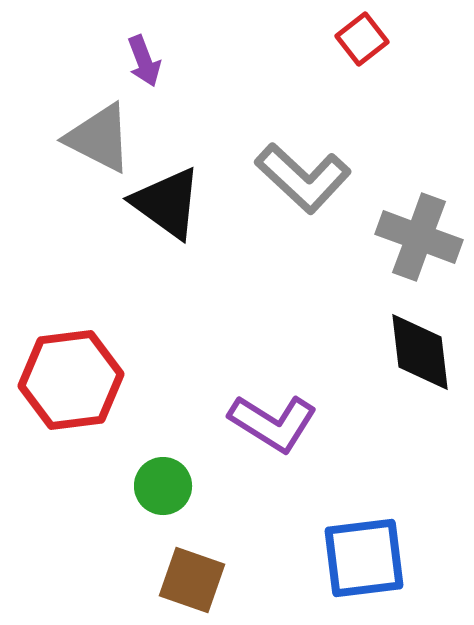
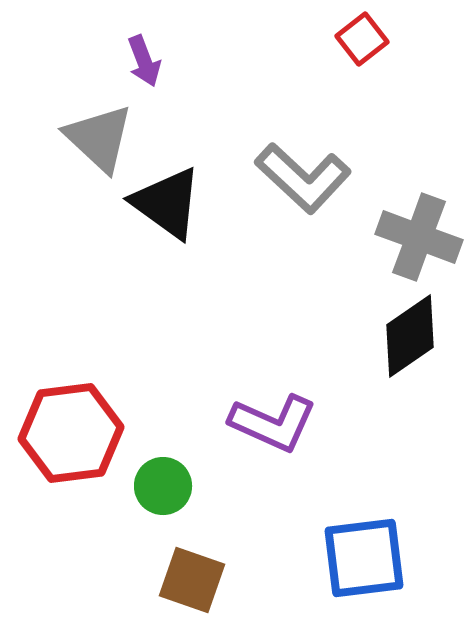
gray triangle: rotated 16 degrees clockwise
black diamond: moved 10 px left, 16 px up; rotated 62 degrees clockwise
red hexagon: moved 53 px down
purple L-shape: rotated 8 degrees counterclockwise
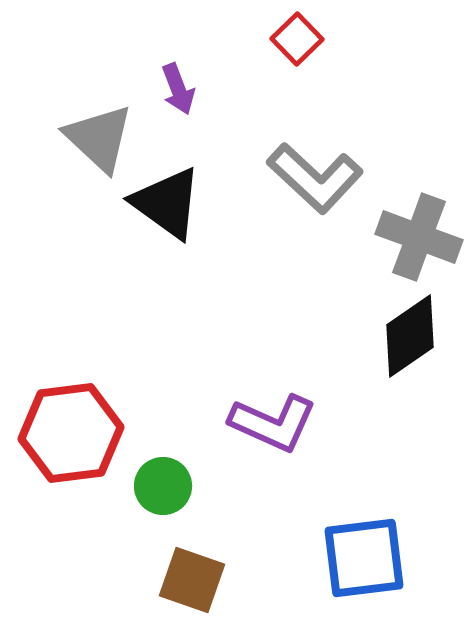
red square: moved 65 px left; rotated 6 degrees counterclockwise
purple arrow: moved 34 px right, 28 px down
gray L-shape: moved 12 px right
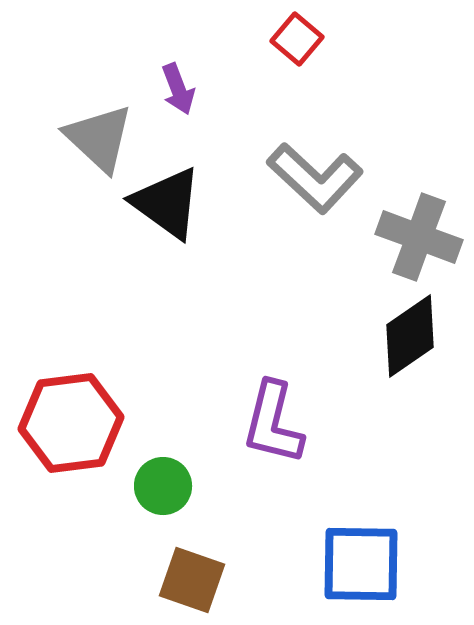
red square: rotated 6 degrees counterclockwise
purple L-shape: rotated 80 degrees clockwise
red hexagon: moved 10 px up
blue square: moved 3 px left, 6 px down; rotated 8 degrees clockwise
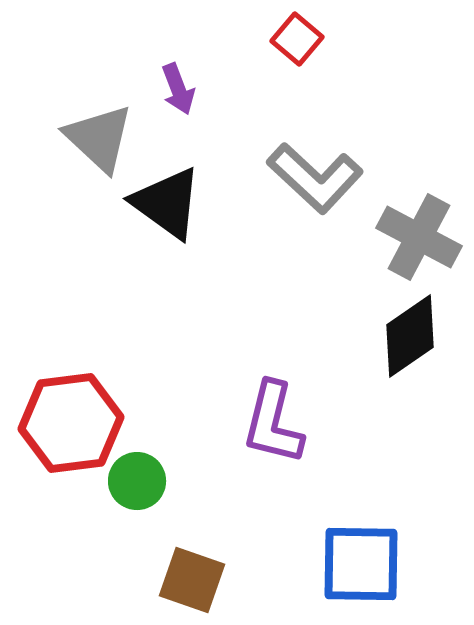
gray cross: rotated 8 degrees clockwise
green circle: moved 26 px left, 5 px up
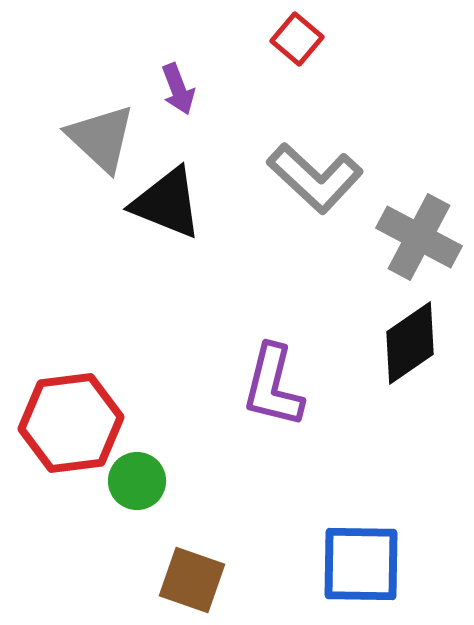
gray triangle: moved 2 px right
black triangle: rotated 14 degrees counterclockwise
black diamond: moved 7 px down
purple L-shape: moved 37 px up
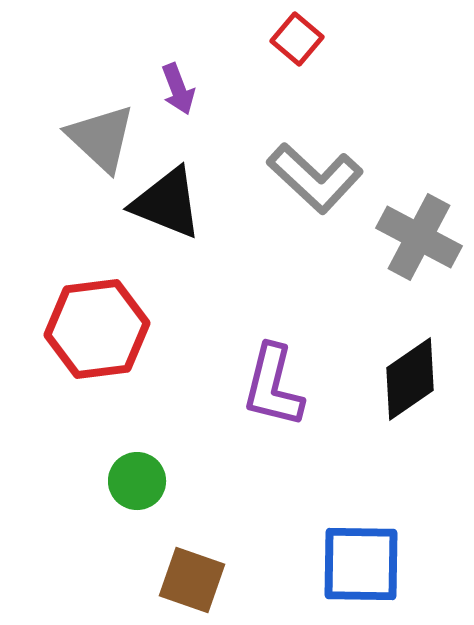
black diamond: moved 36 px down
red hexagon: moved 26 px right, 94 px up
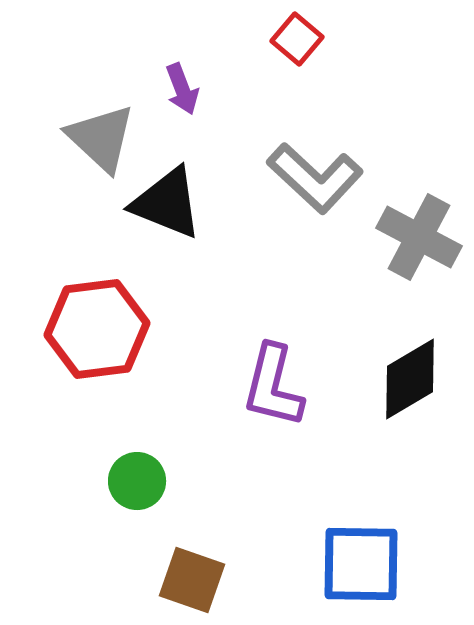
purple arrow: moved 4 px right
black diamond: rotated 4 degrees clockwise
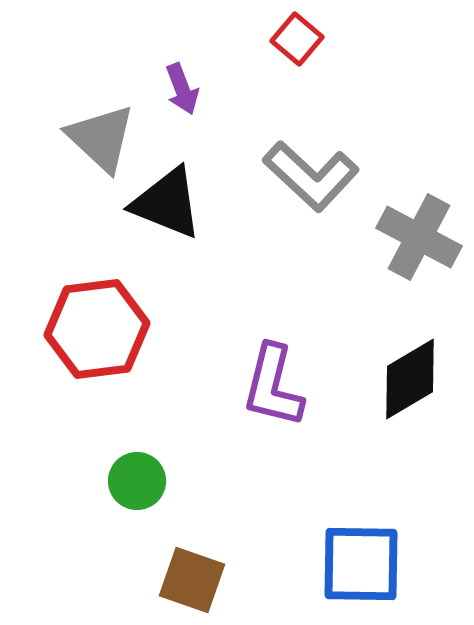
gray L-shape: moved 4 px left, 2 px up
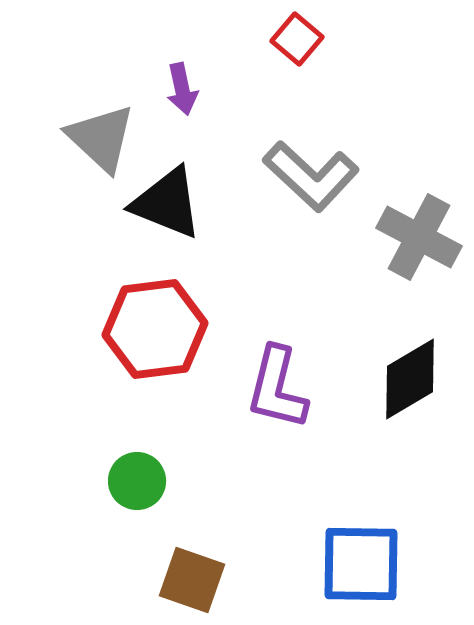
purple arrow: rotated 9 degrees clockwise
red hexagon: moved 58 px right
purple L-shape: moved 4 px right, 2 px down
